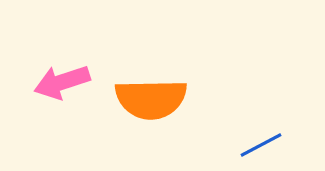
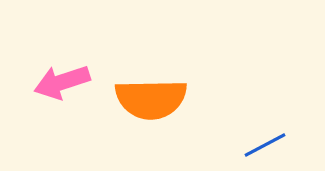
blue line: moved 4 px right
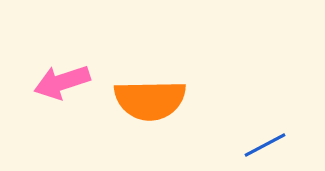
orange semicircle: moved 1 px left, 1 px down
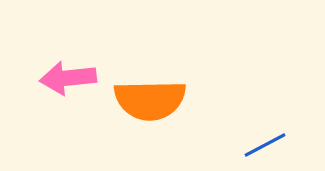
pink arrow: moved 6 px right, 4 px up; rotated 12 degrees clockwise
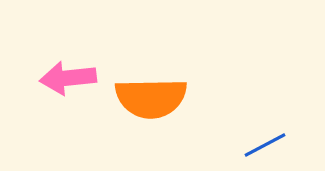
orange semicircle: moved 1 px right, 2 px up
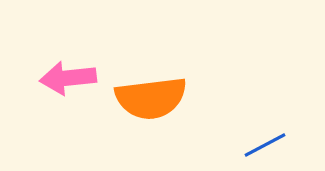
orange semicircle: rotated 6 degrees counterclockwise
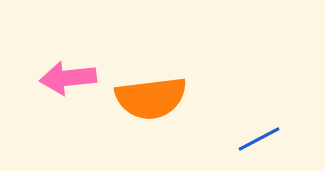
blue line: moved 6 px left, 6 px up
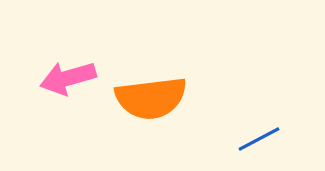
pink arrow: rotated 10 degrees counterclockwise
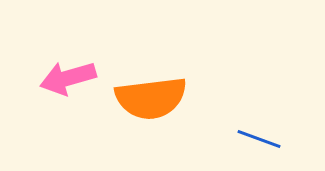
blue line: rotated 48 degrees clockwise
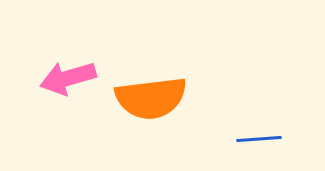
blue line: rotated 24 degrees counterclockwise
